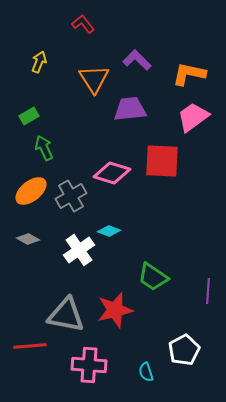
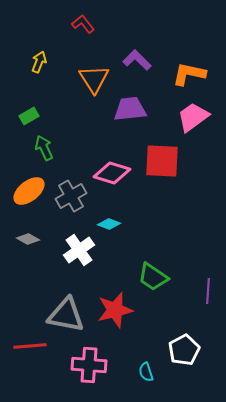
orange ellipse: moved 2 px left
cyan diamond: moved 7 px up
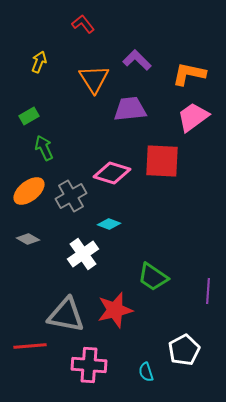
white cross: moved 4 px right, 4 px down
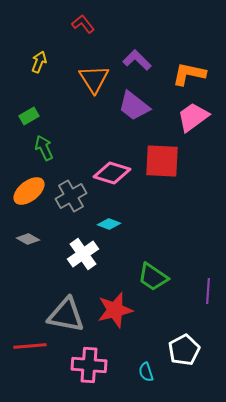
purple trapezoid: moved 4 px right, 3 px up; rotated 136 degrees counterclockwise
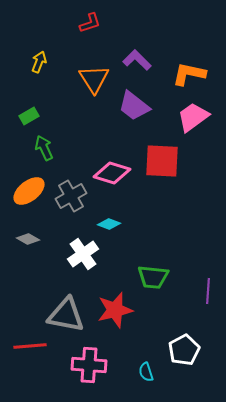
red L-shape: moved 7 px right, 1 px up; rotated 110 degrees clockwise
green trapezoid: rotated 28 degrees counterclockwise
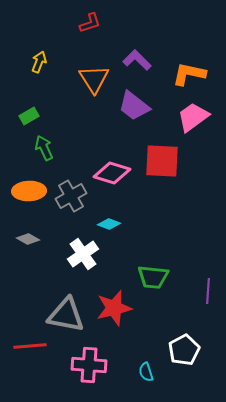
orange ellipse: rotated 36 degrees clockwise
red star: moved 1 px left, 2 px up
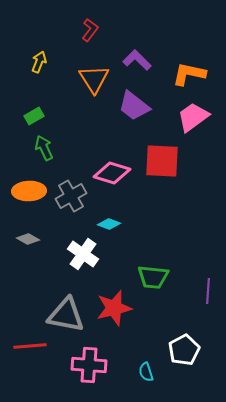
red L-shape: moved 7 px down; rotated 35 degrees counterclockwise
green rectangle: moved 5 px right
white cross: rotated 20 degrees counterclockwise
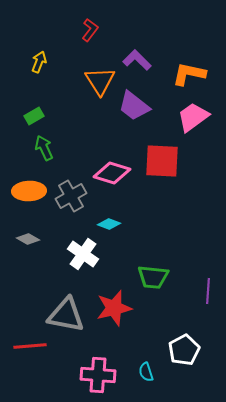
orange triangle: moved 6 px right, 2 px down
pink cross: moved 9 px right, 10 px down
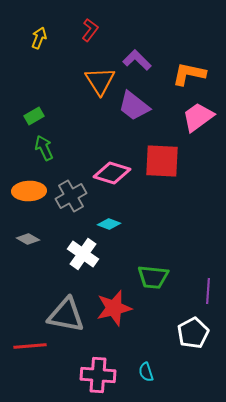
yellow arrow: moved 24 px up
pink trapezoid: moved 5 px right
white pentagon: moved 9 px right, 17 px up
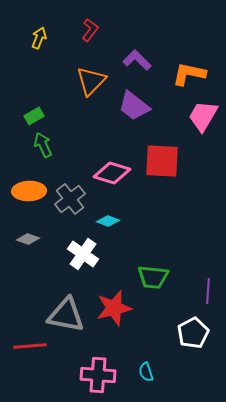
orange triangle: moved 9 px left; rotated 16 degrees clockwise
pink trapezoid: moved 5 px right, 1 px up; rotated 24 degrees counterclockwise
green arrow: moved 1 px left, 3 px up
gray cross: moved 1 px left, 3 px down; rotated 8 degrees counterclockwise
cyan diamond: moved 1 px left, 3 px up
gray diamond: rotated 10 degrees counterclockwise
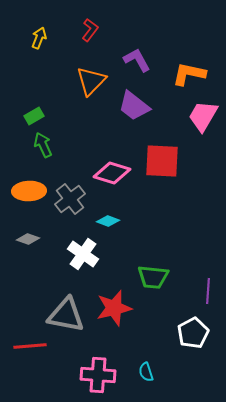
purple L-shape: rotated 16 degrees clockwise
